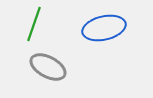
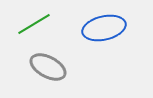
green line: rotated 40 degrees clockwise
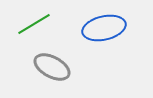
gray ellipse: moved 4 px right
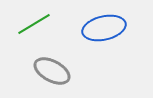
gray ellipse: moved 4 px down
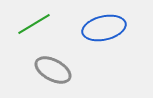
gray ellipse: moved 1 px right, 1 px up
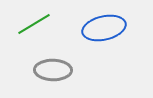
gray ellipse: rotated 27 degrees counterclockwise
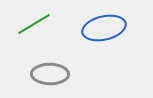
gray ellipse: moved 3 px left, 4 px down
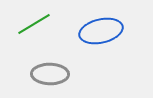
blue ellipse: moved 3 px left, 3 px down
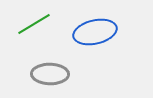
blue ellipse: moved 6 px left, 1 px down
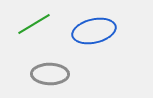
blue ellipse: moved 1 px left, 1 px up
